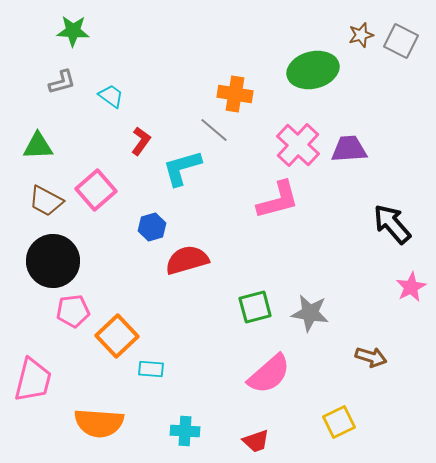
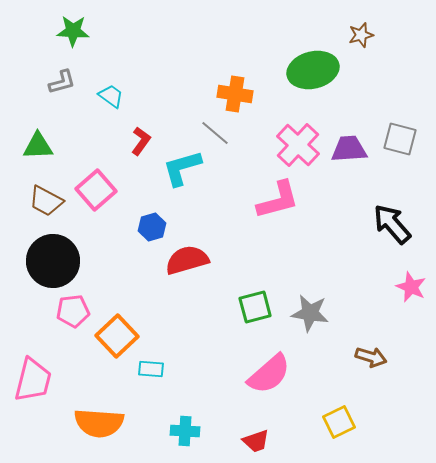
gray square: moved 1 px left, 98 px down; rotated 12 degrees counterclockwise
gray line: moved 1 px right, 3 px down
pink star: rotated 20 degrees counterclockwise
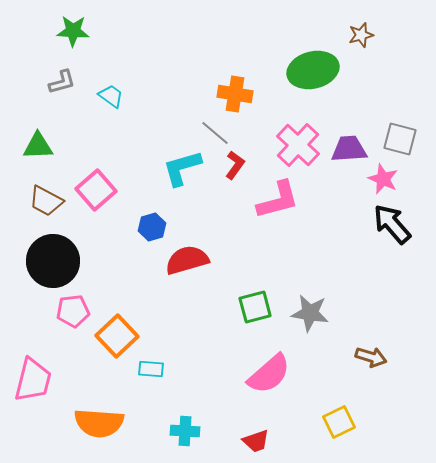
red L-shape: moved 94 px right, 24 px down
pink star: moved 28 px left, 108 px up
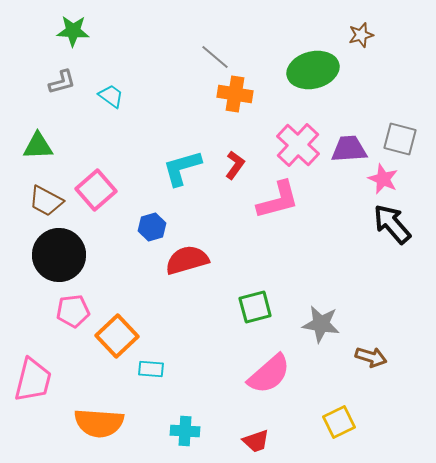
gray line: moved 76 px up
black circle: moved 6 px right, 6 px up
gray star: moved 11 px right, 11 px down
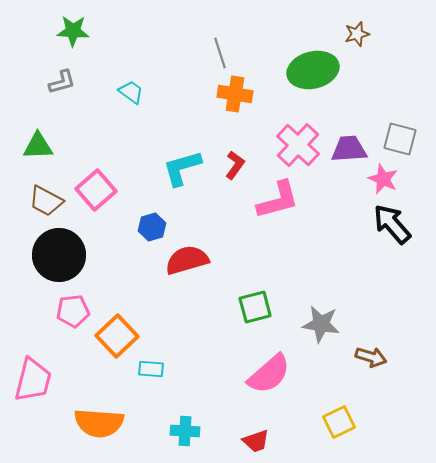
brown star: moved 4 px left, 1 px up
gray line: moved 5 px right, 4 px up; rotated 32 degrees clockwise
cyan trapezoid: moved 20 px right, 4 px up
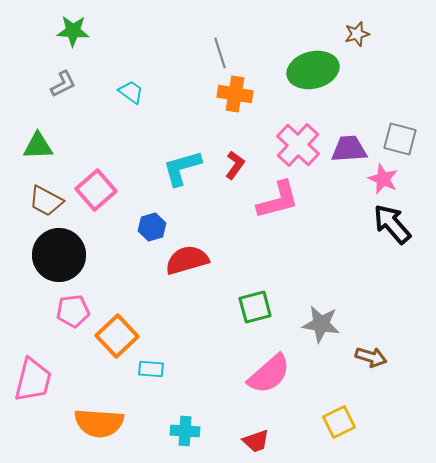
gray L-shape: moved 1 px right, 2 px down; rotated 12 degrees counterclockwise
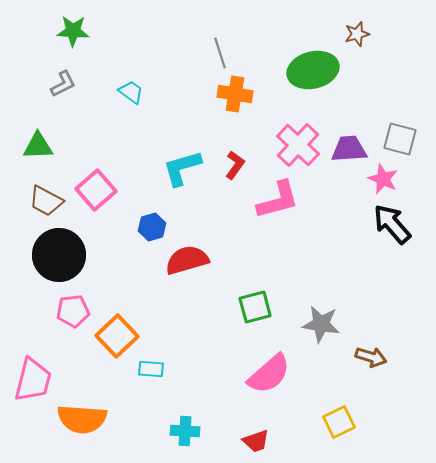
orange semicircle: moved 17 px left, 4 px up
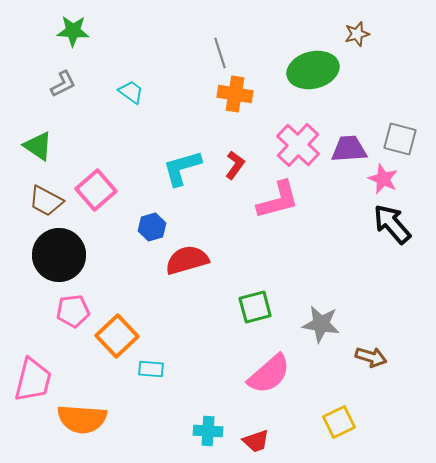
green triangle: rotated 36 degrees clockwise
cyan cross: moved 23 px right
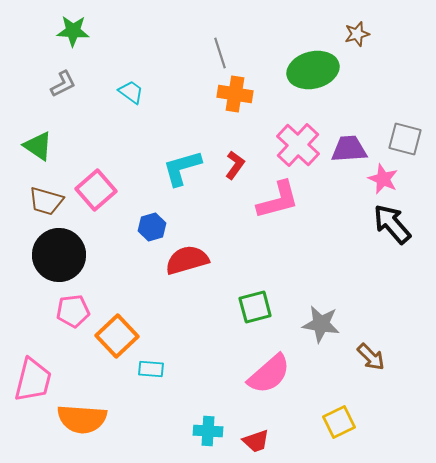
gray square: moved 5 px right
brown trapezoid: rotated 12 degrees counterclockwise
brown arrow: rotated 28 degrees clockwise
